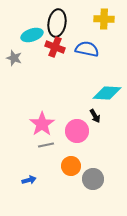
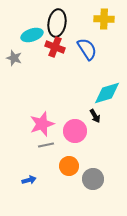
blue semicircle: rotated 45 degrees clockwise
cyan diamond: rotated 20 degrees counterclockwise
pink star: rotated 15 degrees clockwise
pink circle: moved 2 px left
orange circle: moved 2 px left
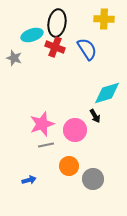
pink circle: moved 1 px up
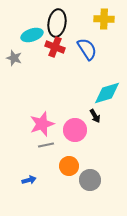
gray circle: moved 3 px left, 1 px down
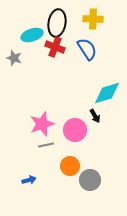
yellow cross: moved 11 px left
orange circle: moved 1 px right
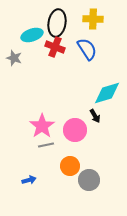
pink star: moved 2 px down; rotated 15 degrees counterclockwise
gray circle: moved 1 px left
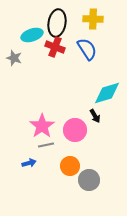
blue arrow: moved 17 px up
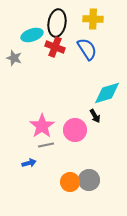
orange circle: moved 16 px down
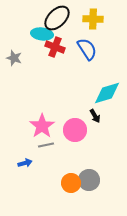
black ellipse: moved 5 px up; rotated 36 degrees clockwise
cyan ellipse: moved 10 px right, 1 px up; rotated 25 degrees clockwise
blue arrow: moved 4 px left
orange circle: moved 1 px right, 1 px down
